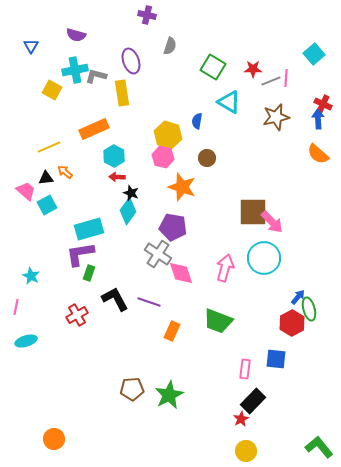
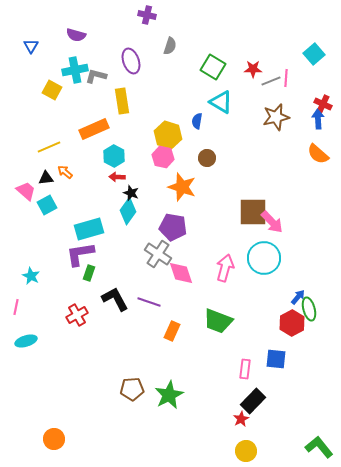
yellow rectangle at (122, 93): moved 8 px down
cyan triangle at (229, 102): moved 8 px left
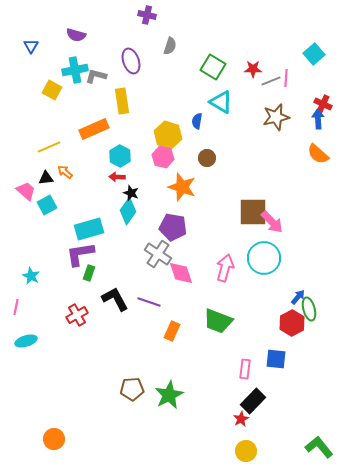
cyan hexagon at (114, 156): moved 6 px right
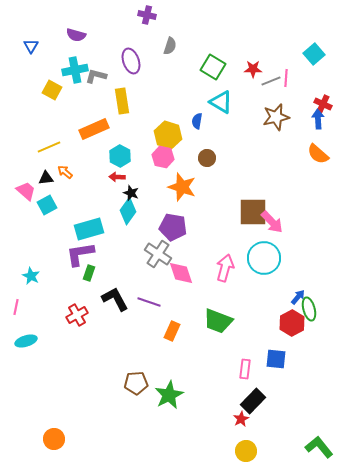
brown pentagon at (132, 389): moved 4 px right, 6 px up
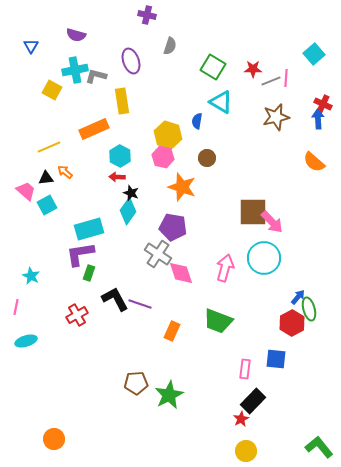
orange semicircle at (318, 154): moved 4 px left, 8 px down
purple line at (149, 302): moved 9 px left, 2 px down
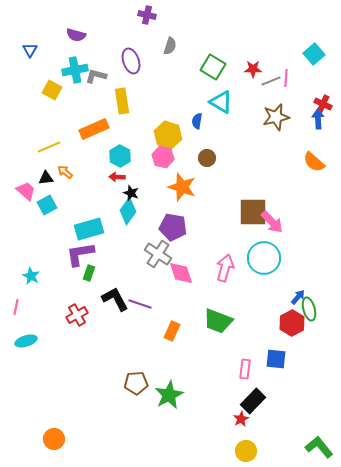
blue triangle at (31, 46): moved 1 px left, 4 px down
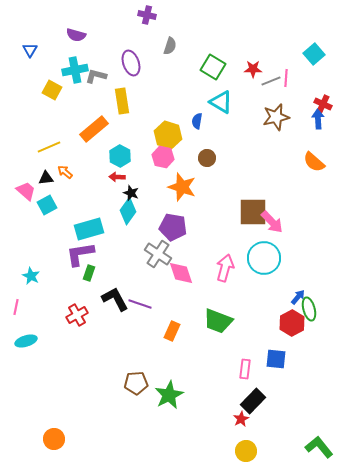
purple ellipse at (131, 61): moved 2 px down
orange rectangle at (94, 129): rotated 16 degrees counterclockwise
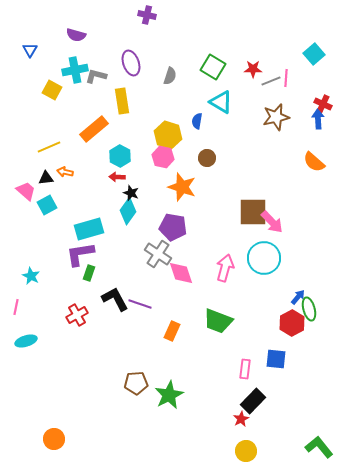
gray semicircle at (170, 46): moved 30 px down
orange arrow at (65, 172): rotated 28 degrees counterclockwise
